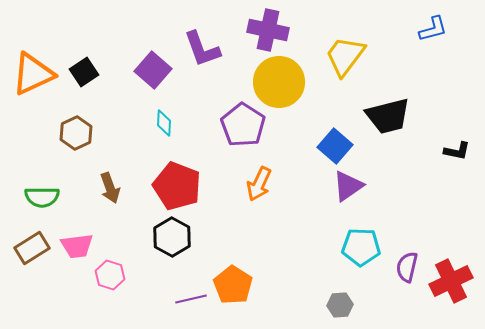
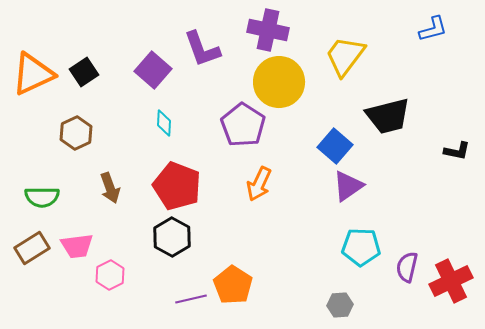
pink hexagon: rotated 16 degrees clockwise
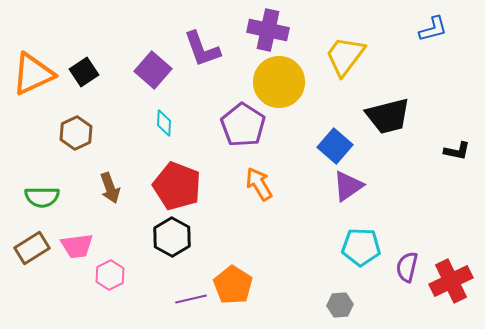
orange arrow: rotated 124 degrees clockwise
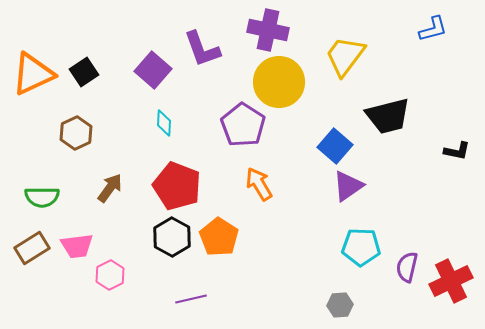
brown arrow: rotated 124 degrees counterclockwise
orange pentagon: moved 14 px left, 48 px up
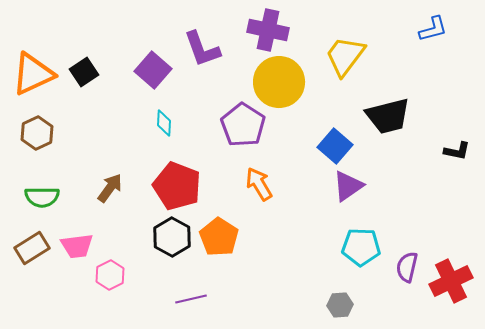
brown hexagon: moved 39 px left
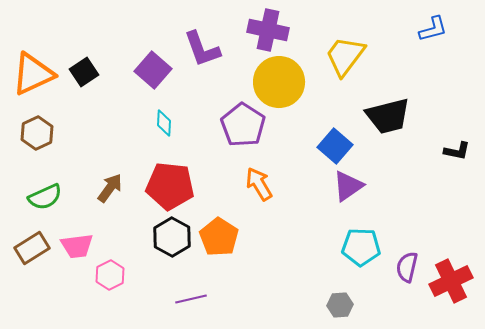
red pentagon: moved 7 px left; rotated 15 degrees counterclockwise
green semicircle: moved 3 px right; rotated 24 degrees counterclockwise
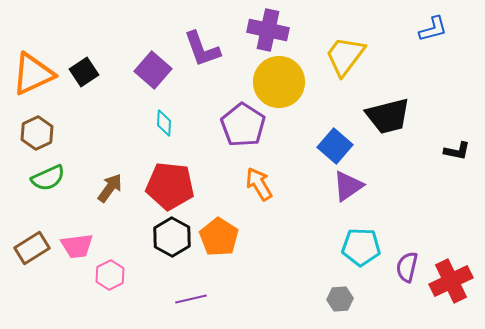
green semicircle: moved 3 px right, 19 px up
gray hexagon: moved 6 px up
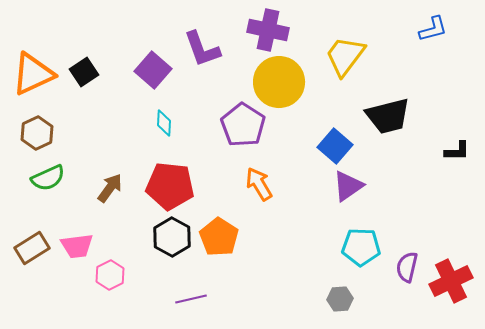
black L-shape: rotated 12 degrees counterclockwise
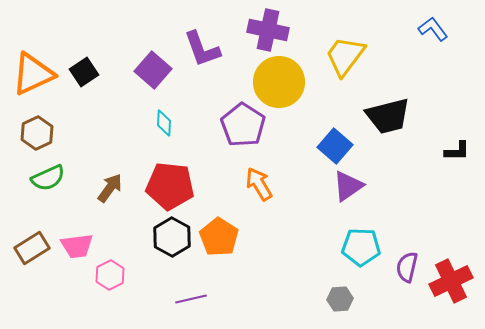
blue L-shape: rotated 112 degrees counterclockwise
